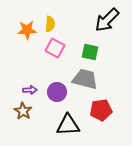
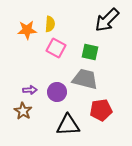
pink square: moved 1 px right
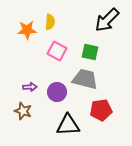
yellow semicircle: moved 2 px up
pink square: moved 1 px right, 3 px down
purple arrow: moved 3 px up
brown star: rotated 12 degrees counterclockwise
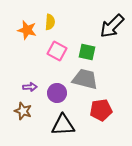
black arrow: moved 5 px right, 6 px down
orange star: rotated 18 degrees clockwise
green square: moved 3 px left
purple circle: moved 1 px down
black triangle: moved 5 px left
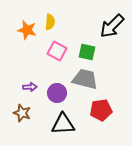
brown star: moved 1 px left, 2 px down
black triangle: moved 1 px up
